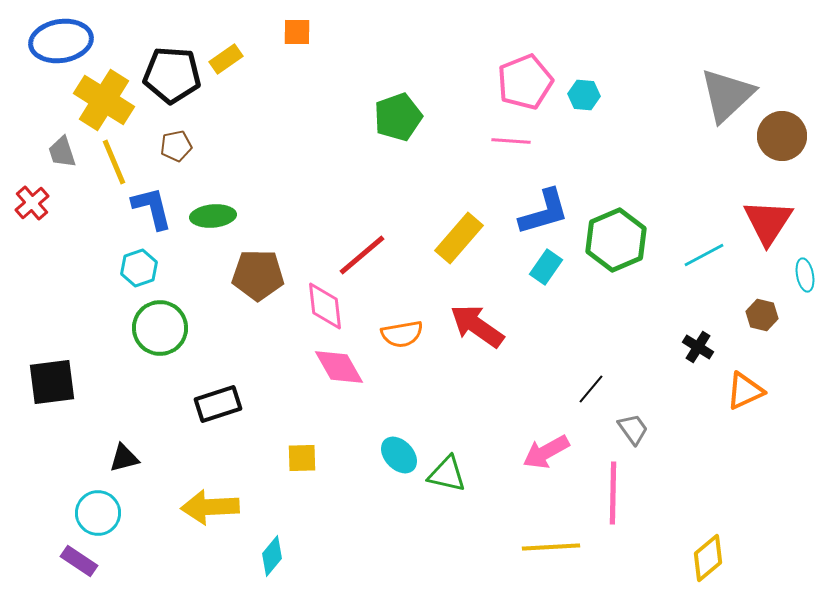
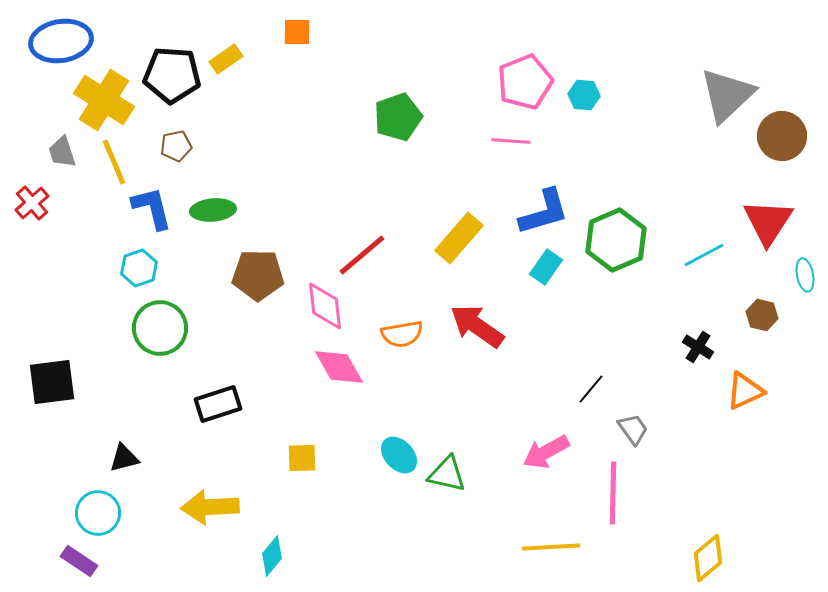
green ellipse at (213, 216): moved 6 px up
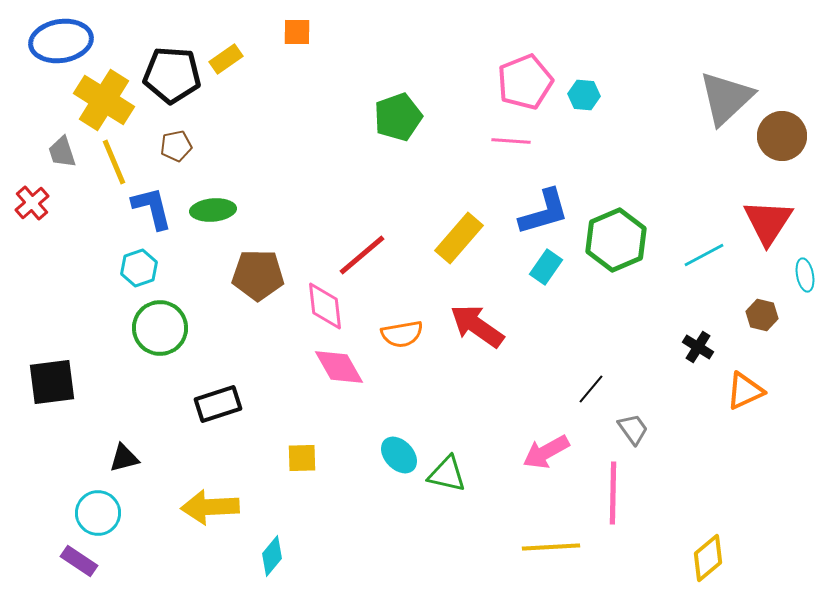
gray triangle at (727, 95): moved 1 px left, 3 px down
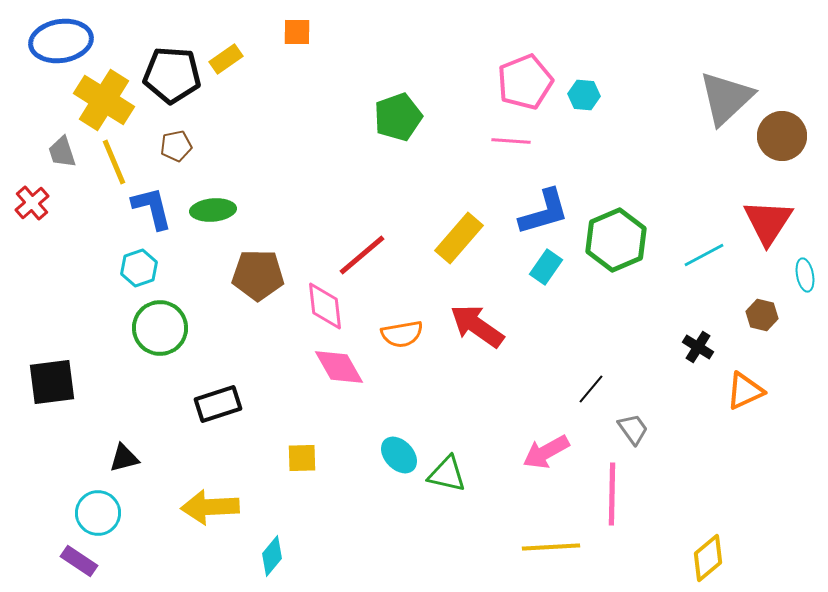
pink line at (613, 493): moved 1 px left, 1 px down
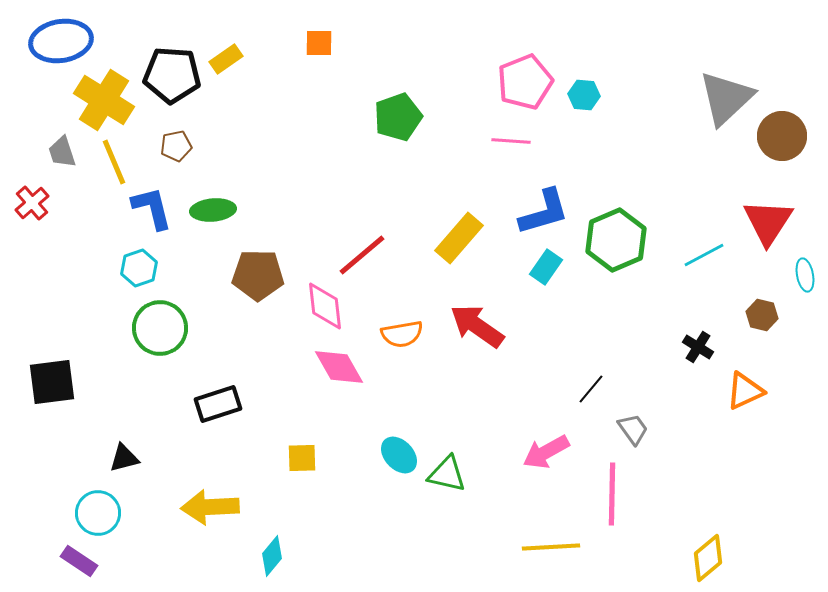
orange square at (297, 32): moved 22 px right, 11 px down
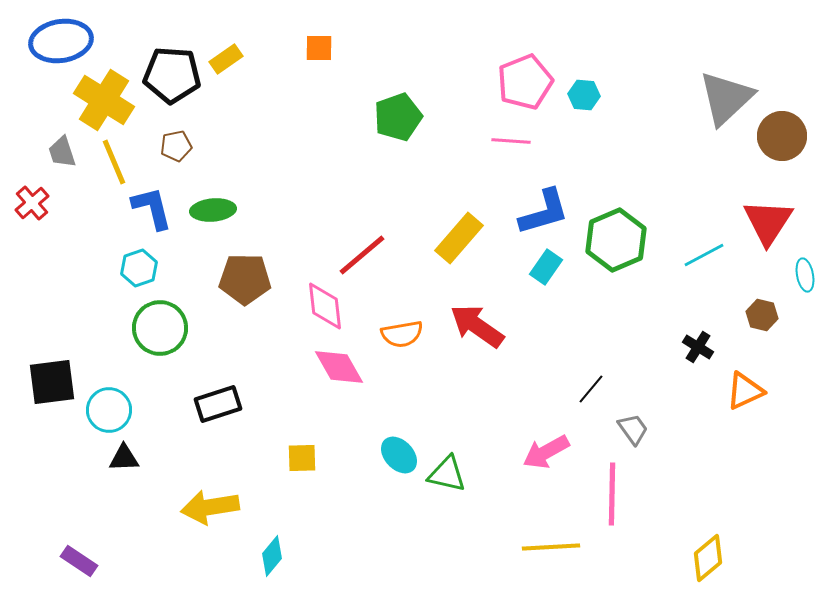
orange square at (319, 43): moved 5 px down
brown pentagon at (258, 275): moved 13 px left, 4 px down
black triangle at (124, 458): rotated 12 degrees clockwise
yellow arrow at (210, 507): rotated 6 degrees counterclockwise
cyan circle at (98, 513): moved 11 px right, 103 px up
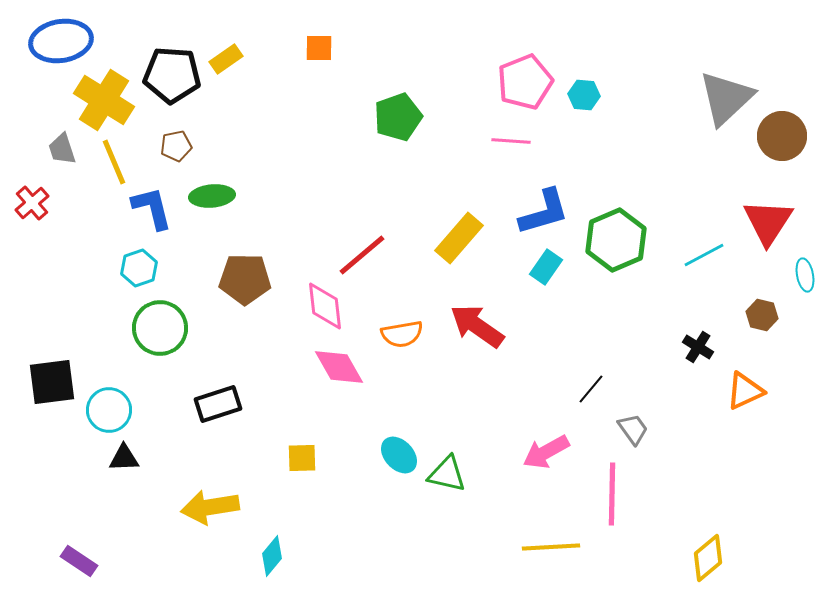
gray trapezoid at (62, 152): moved 3 px up
green ellipse at (213, 210): moved 1 px left, 14 px up
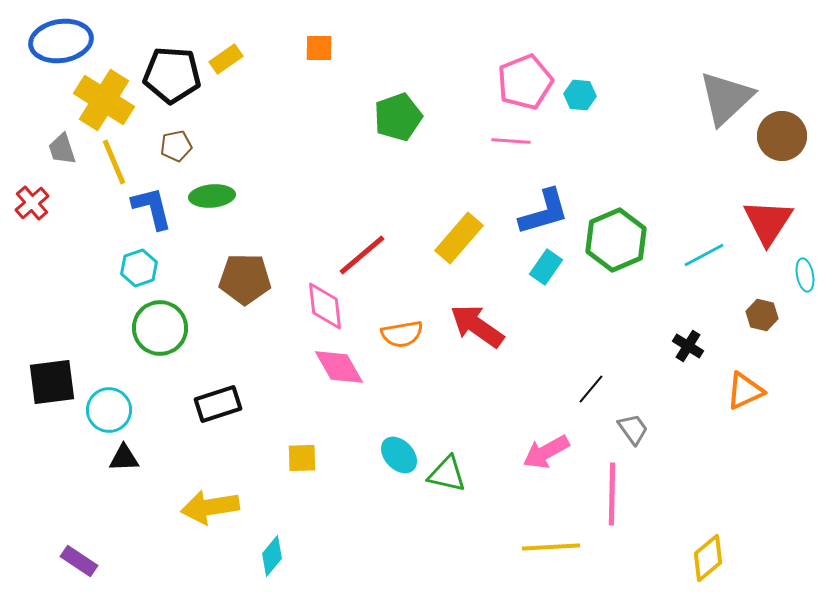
cyan hexagon at (584, 95): moved 4 px left
black cross at (698, 347): moved 10 px left, 1 px up
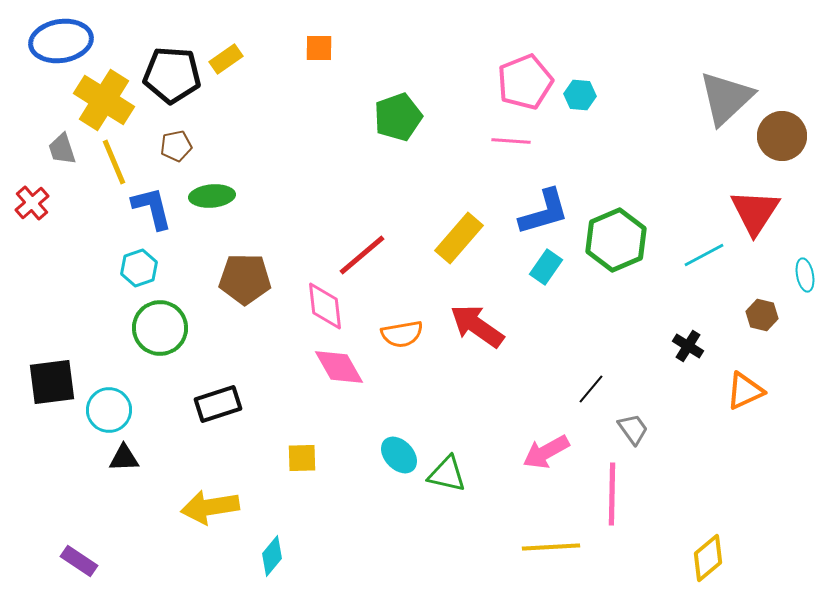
red triangle at (768, 222): moved 13 px left, 10 px up
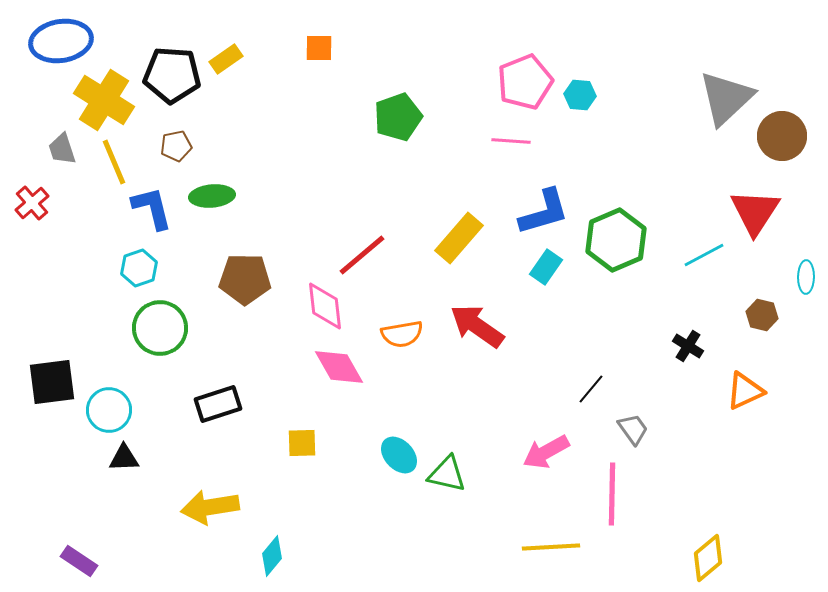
cyan ellipse at (805, 275): moved 1 px right, 2 px down; rotated 12 degrees clockwise
yellow square at (302, 458): moved 15 px up
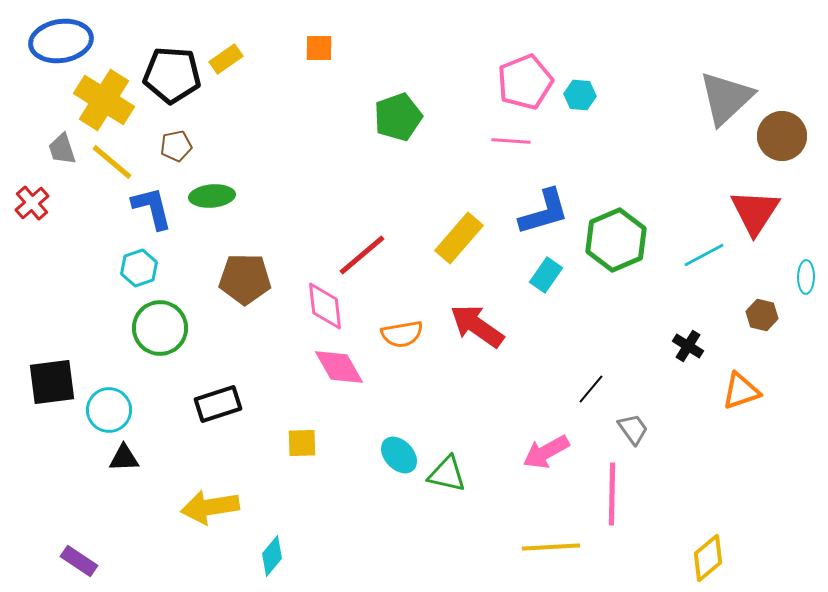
yellow line at (114, 162): moved 2 px left; rotated 27 degrees counterclockwise
cyan rectangle at (546, 267): moved 8 px down
orange triangle at (745, 391): moved 4 px left; rotated 6 degrees clockwise
